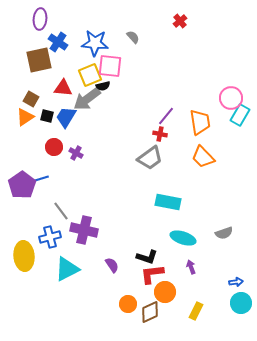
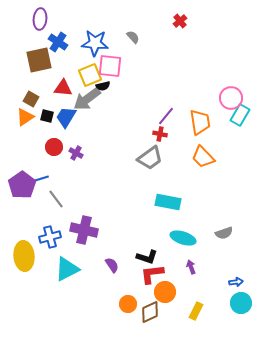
gray line at (61, 211): moved 5 px left, 12 px up
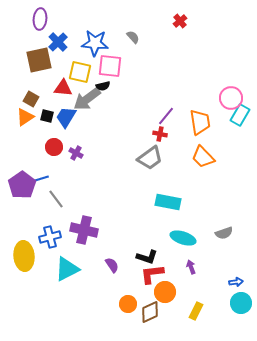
blue cross at (58, 42): rotated 12 degrees clockwise
yellow square at (90, 75): moved 10 px left, 3 px up; rotated 35 degrees clockwise
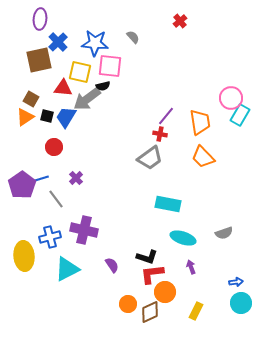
purple cross at (76, 153): moved 25 px down; rotated 16 degrees clockwise
cyan rectangle at (168, 202): moved 2 px down
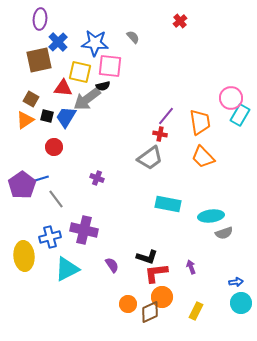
orange triangle at (25, 117): moved 3 px down
purple cross at (76, 178): moved 21 px right; rotated 24 degrees counterclockwise
cyan ellipse at (183, 238): moved 28 px right, 22 px up; rotated 25 degrees counterclockwise
red L-shape at (152, 274): moved 4 px right, 1 px up
orange circle at (165, 292): moved 3 px left, 5 px down
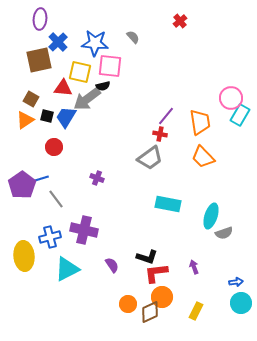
cyan ellipse at (211, 216): rotated 65 degrees counterclockwise
purple arrow at (191, 267): moved 3 px right
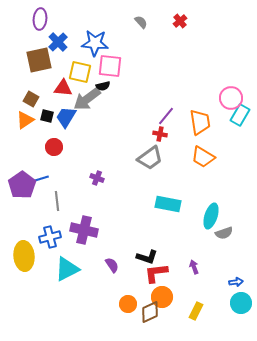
gray semicircle at (133, 37): moved 8 px right, 15 px up
orange trapezoid at (203, 157): rotated 15 degrees counterclockwise
gray line at (56, 199): moved 1 px right, 2 px down; rotated 30 degrees clockwise
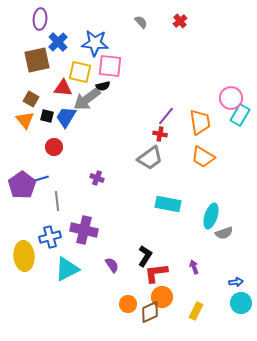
brown square at (39, 60): moved 2 px left
orange triangle at (25, 120): rotated 36 degrees counterclockwise
black L-shape at (147, 257): moved 2 px left, 1 px up; rotated 75 degrees counterclockwise
